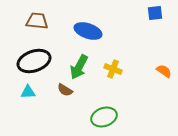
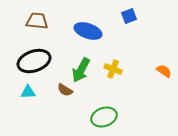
blue square: moved 26 px left, 3 px down; rotated 14 degrees counterclockwise
green arrow: moved 2 px right, 3 px down
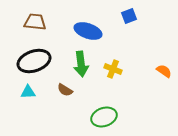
brown trapezoid: moved 2 px left, 1 px down
green arrow: moved 6 px up; rotated 35 degrees counterclockwise
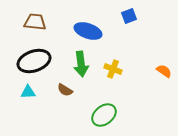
green ellipse: moved 2 px up; rotated 20 degrees counterclockwise
